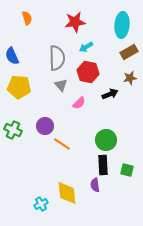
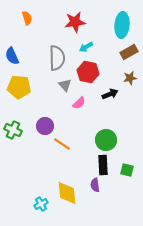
gray triangle: moved 4 px right
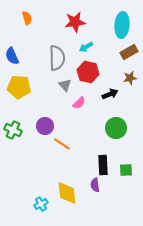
green circle: moved 10 px right, 12 px up
green square: moved 1 px left; rotated 16 degrees counterclockwise
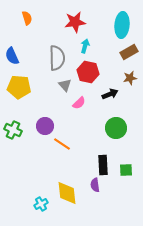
cyan arrow: moved 1 px left, 1 px up; rotated 136 degrees clockwise
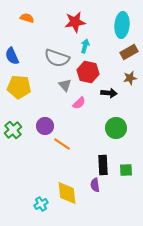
orange semicircle: rotated 56 degrees counterclockwise
gray semicircle: rotated 110 degrees clockwise
black arrow: moved 1 px left, 1 px up; rotated 28 degrees clockwise
green cross: rotated 24 degrees clockwise
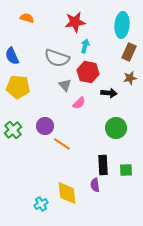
brown rectangle: rotated 36 degrees counterclockwise
yellow pentagon: moved 1 px left
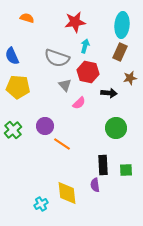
brown rectangle: moved 9 px left
